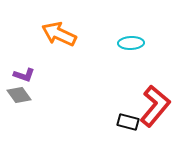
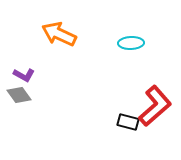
purple L-shape: rotated 10 degrees clockwise
red L-shape: rotated 9 degrees clockwise
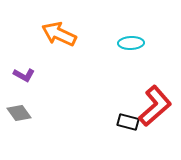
gray diamond: moved 18 px down
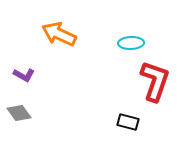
red L-shape: moved 25 px up; rotated 30 degrees counterclockwise
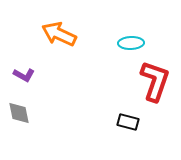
gray diamond: rotated 25 degrees clockwise
